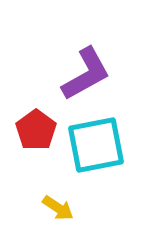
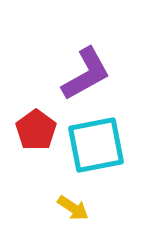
yellow arrow: moved 15 px right
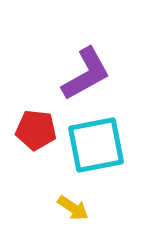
red pentagon: rotated 30 degrees counterclockwise
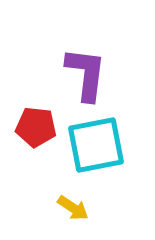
purple L-shape: rotated 54 degrees counterclockwise
red pentagon: moved 3 px up
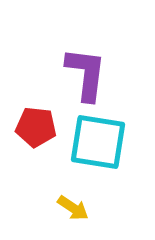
cyan square: moved 2 px right, 3 px up; rotated 20 degrees clockwise
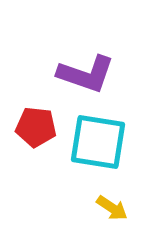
purple L-shape: rotated 102 degrees clockwise
yellow arrow: moved 39 px right
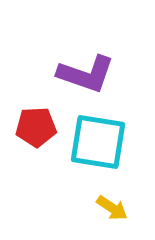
red pentagon: rotated 9 degrees counterclockwise
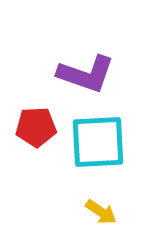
cyan square: rotated 12 degrees counterclockwise
yellow arrow: moved 11 px left, 4 px down
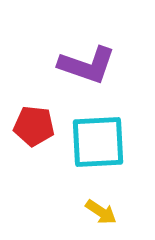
purple L-shape: moved 1 px right, 9 px up
red pentagon: moved 2 px left, 1 px up; rotated 9 degrees clockwise
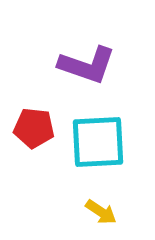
red pentagon: moved 2 px down
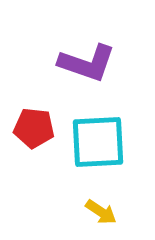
purple L-shape: moved 2 px up
